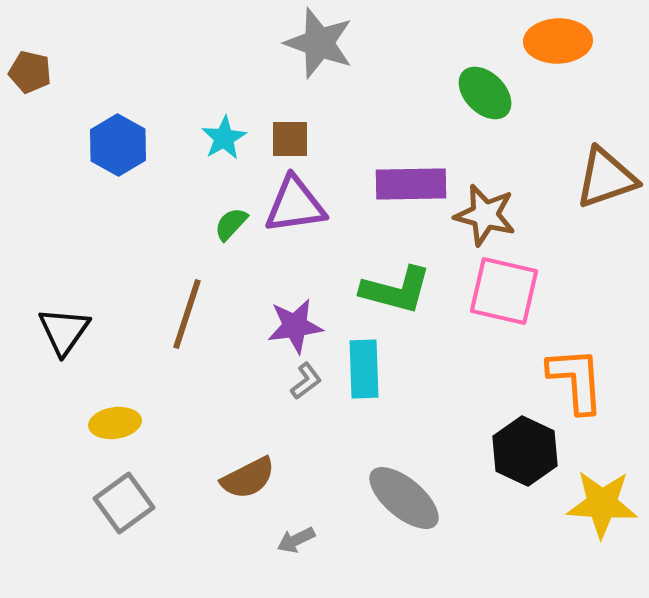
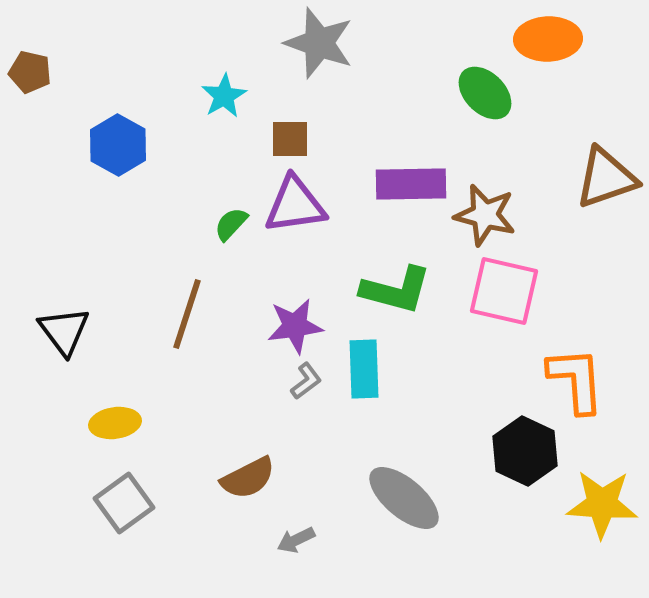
orange ellipse: moved 10 px left, 2 px up
cyan star: moved 42 px up
black triangle: rotated 12 degrees counterclockwise
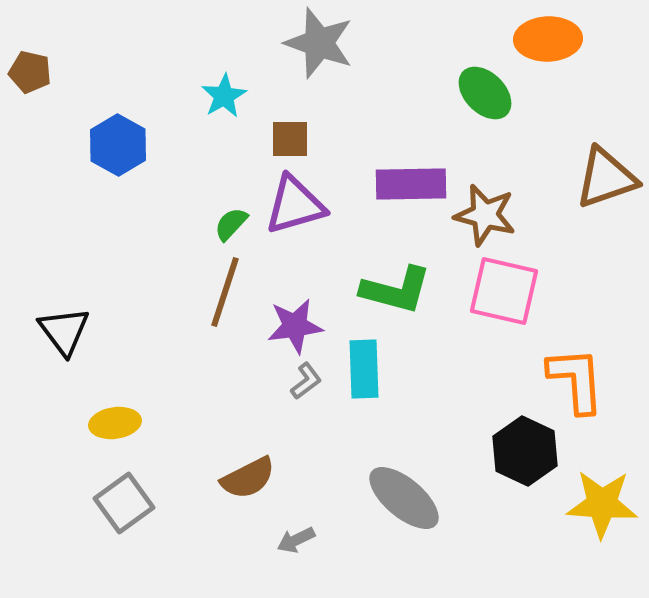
purple triangle: rotated 8 degrees counterclockwise
brown line: moved 38 px right, 22 px up
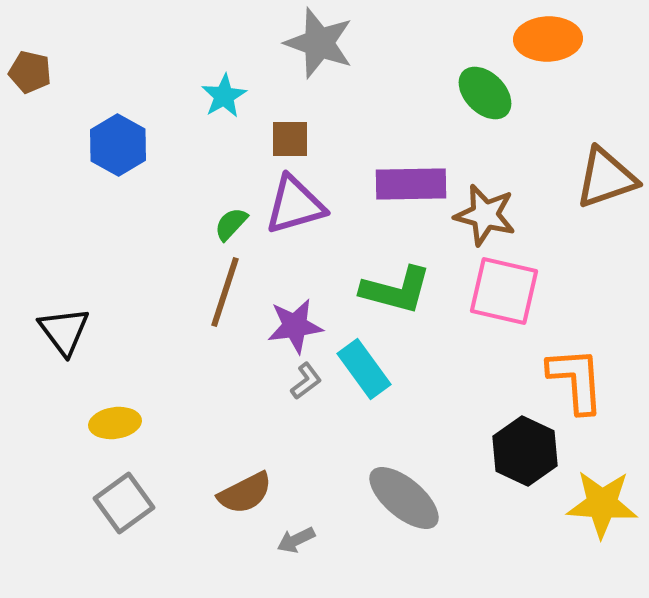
cyan rectangle: rotated 34 degrees counterclockwise
brown semicircle: moved 3 px left, 15 px down
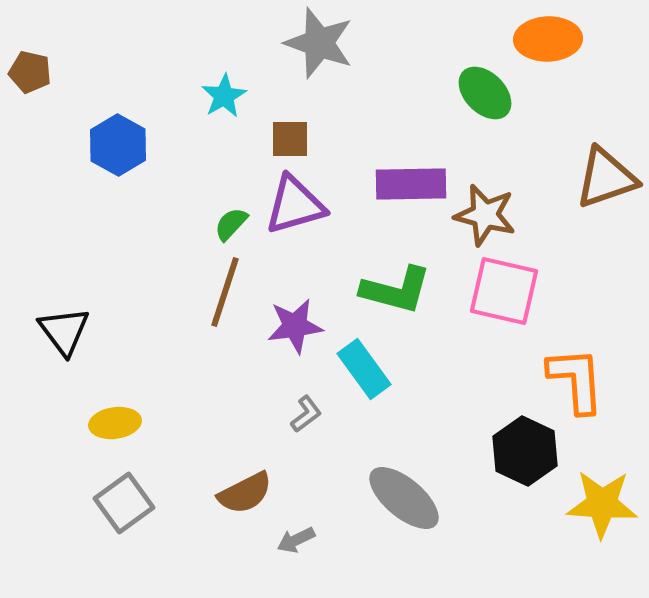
gray L-shape: moved 33 px down
